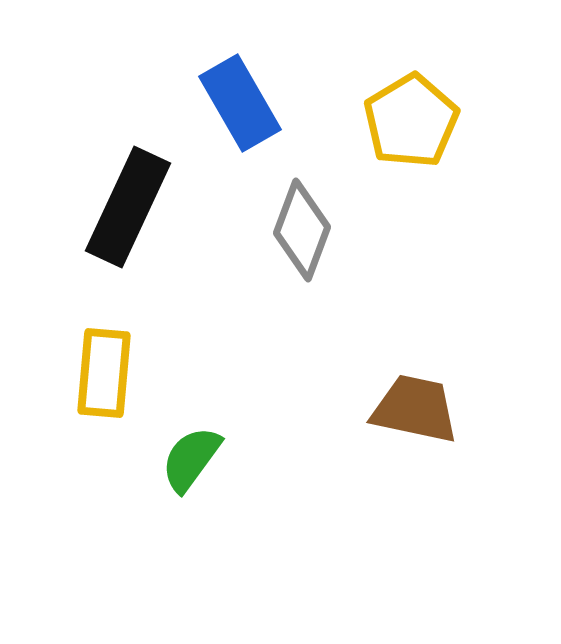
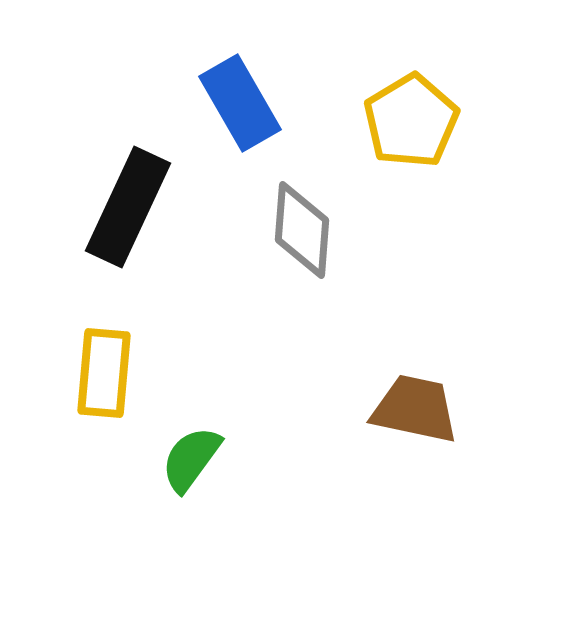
gray diamond: rotated 16 degrees counterclockwise
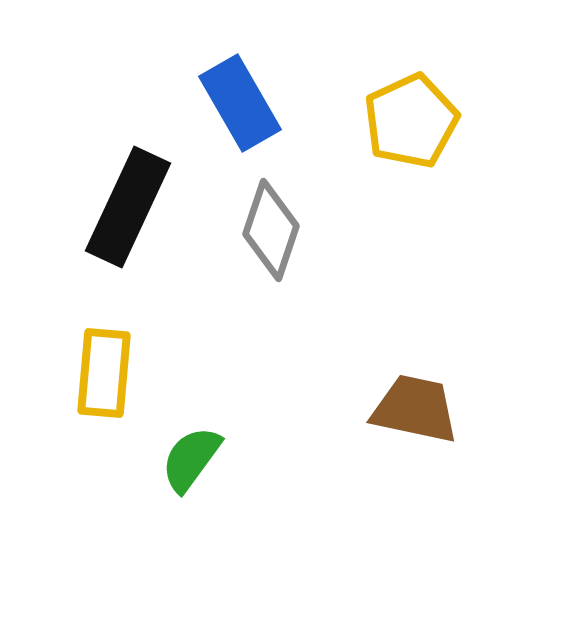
yellow pentagon: rotated 6 degrees clockwise
gray diamond: moved 31 px left; rotated 14 degrees clockwise
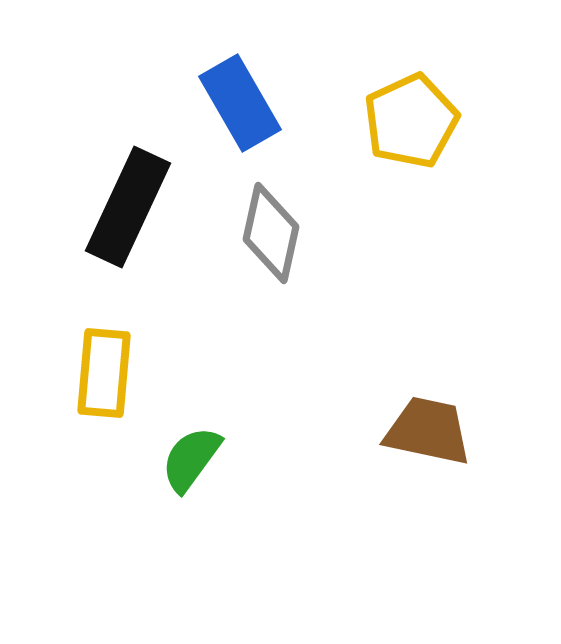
gray diamond: moved 3 px down; rotated 6 degrees counterclockwise
brown trapezoid: moved 13 px right, 22 px down
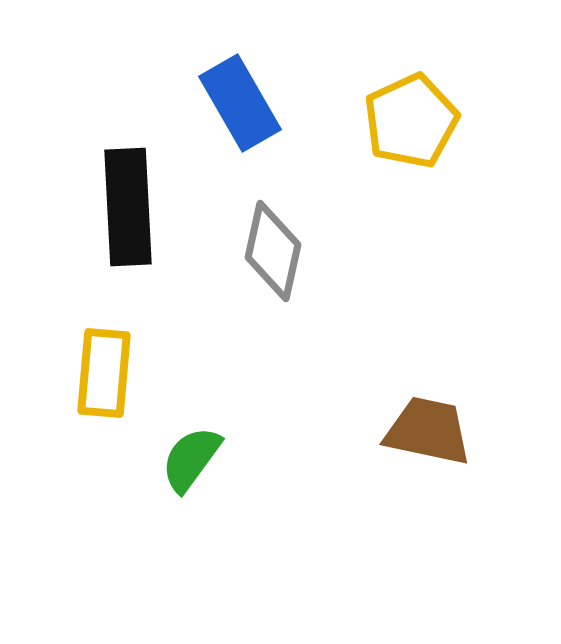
black rectangle: rotated 28 degrees counterclockwise
gray diamond: moved 2 px right, 18 px down
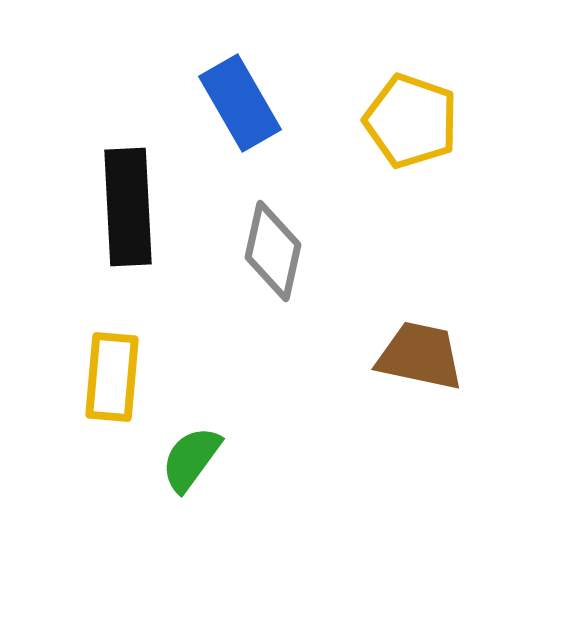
yellow pentagon: rotated 28 degrees counterclockwise
yellow rectangle: moved 8 px right, 4 px down
brown trapezoid: moved 8 px left, 75 px up
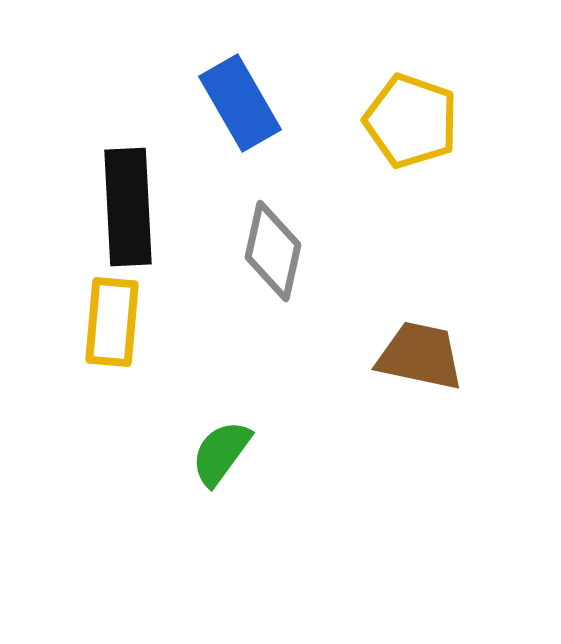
yellow rectangle: moved 55 px up
green semicircle: moved 30 px right, 6 px up
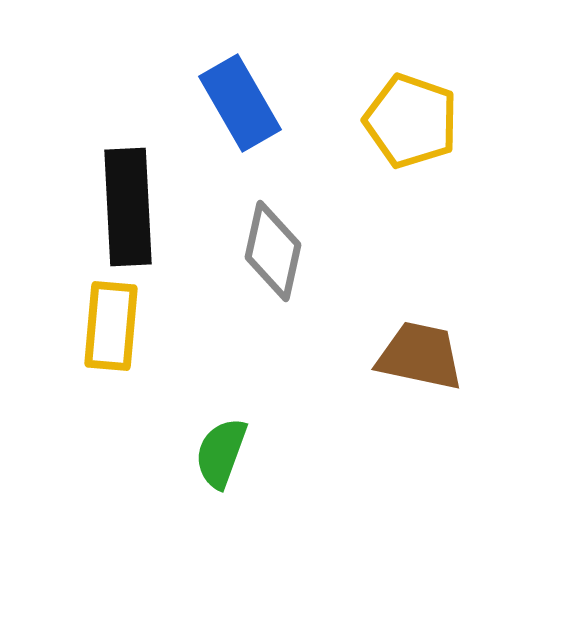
yellow rectangle: moved 1 px left, 4 px down
green semicircle: rotated 16 degrees counterclockwise
